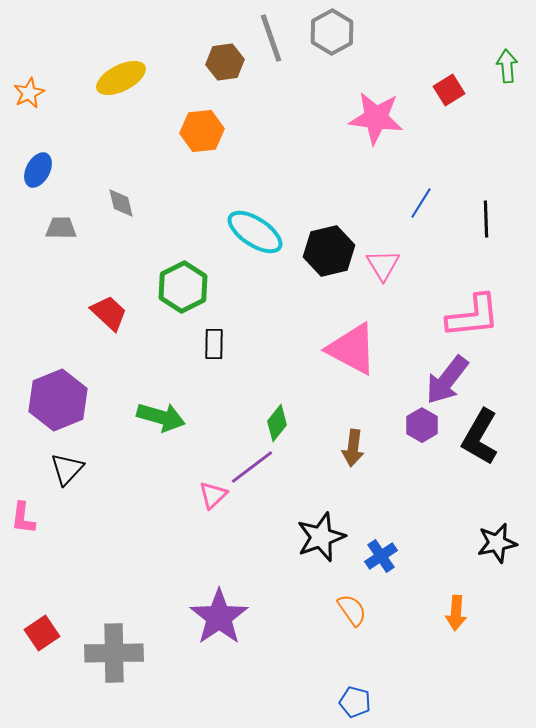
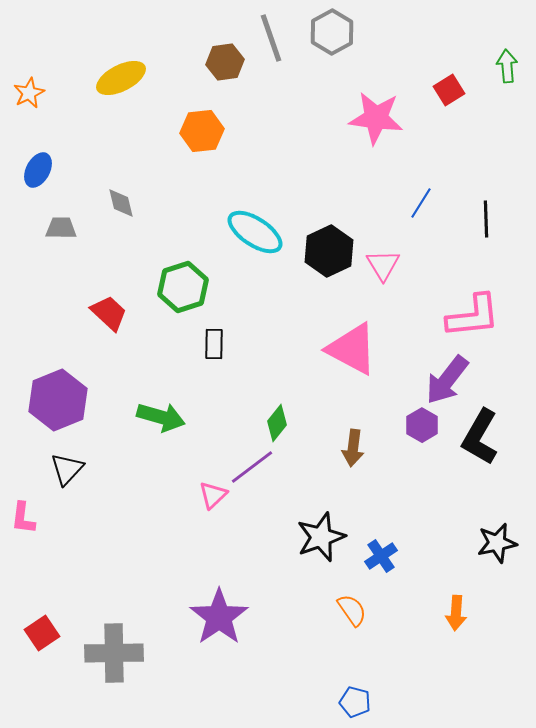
black hexagon at (329, 251): rotated 12 degrees counterclockwise
green hexagon at (183, 287): rotated 9 degrees clockwise
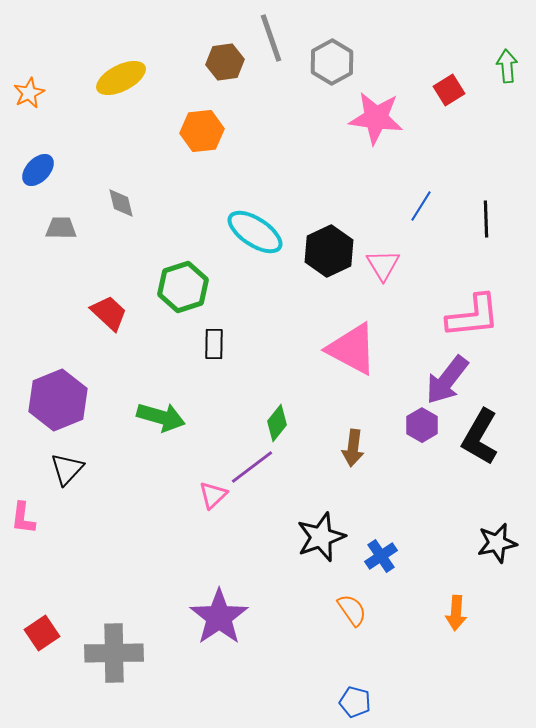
gray hexagon at (332, 32): moved 30 px down
blue ellipse at (38, 170): rotated 16 degrees clockwise
blue line at (421, 203): moved 3 px down
